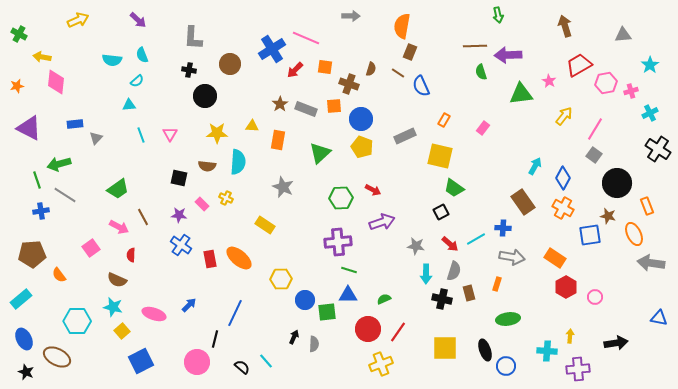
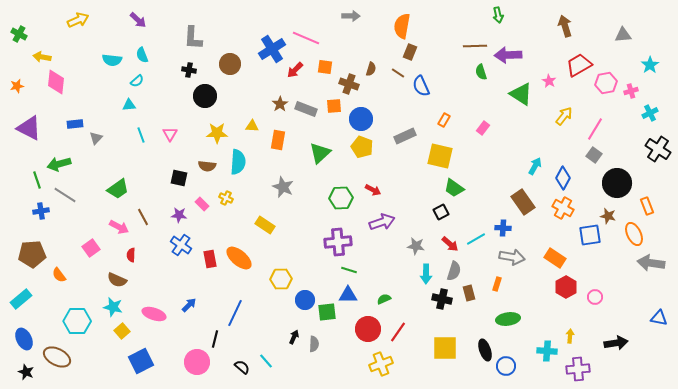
green triangle at (521, 94): rotated 40 degrees clockwise
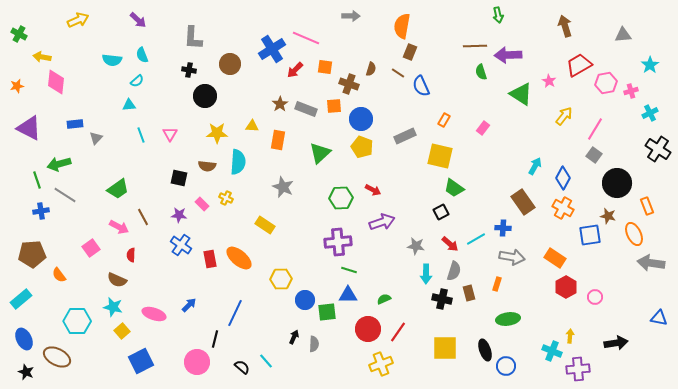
cyan cross at (547, 351): moved 5 px right; rotated 18 degrees clockwise
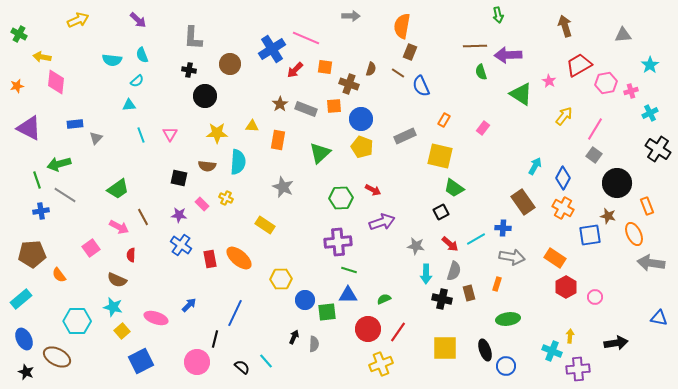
pink ellipse at (154, 314): moved 2 px right, 4 px down
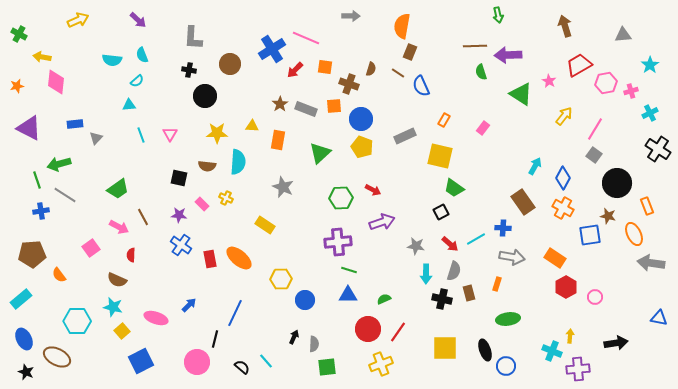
green square at (327, 312): moved 55 px down
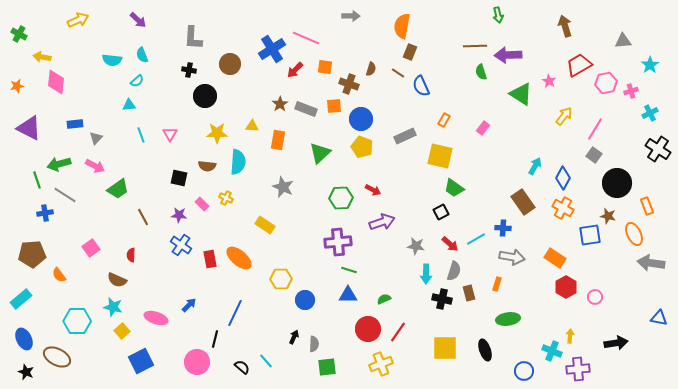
gray triangle at (623, 35): moved 6 px down
blue cross at (41, 211): moved 4 px right, 2 px down
pink arrow at (119, 227): moved 24 px left, 61 px up
blue circle at (506, 366): moved 18 px right, 5 px down
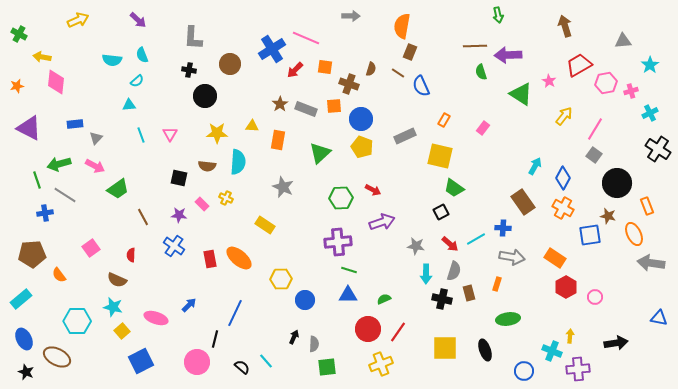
blue cross at (181, 245): moved 7 px left, 1 px down
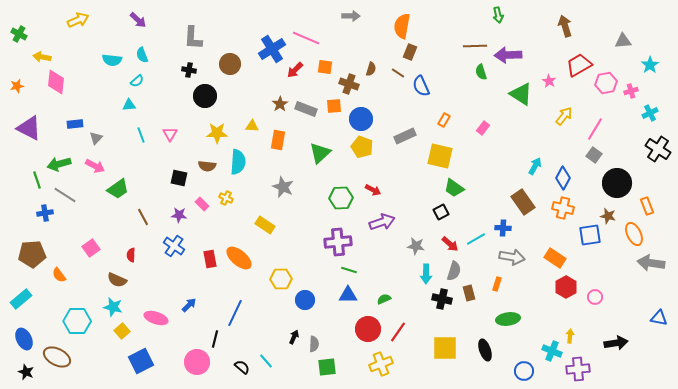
orange cross at (563, 208): rotated 15 degrees counterclockwise
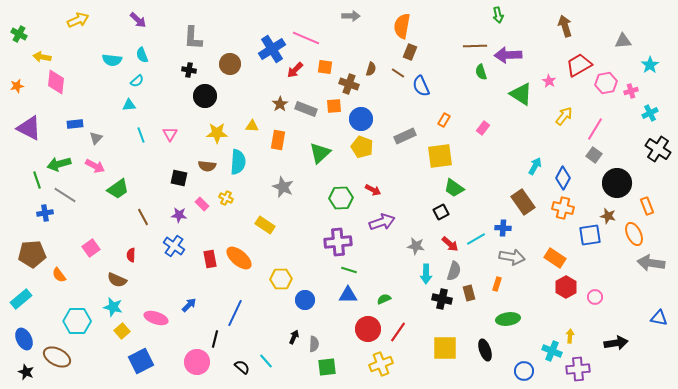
yellow square at (440, 156): rotated 20 degrees counterclockwise
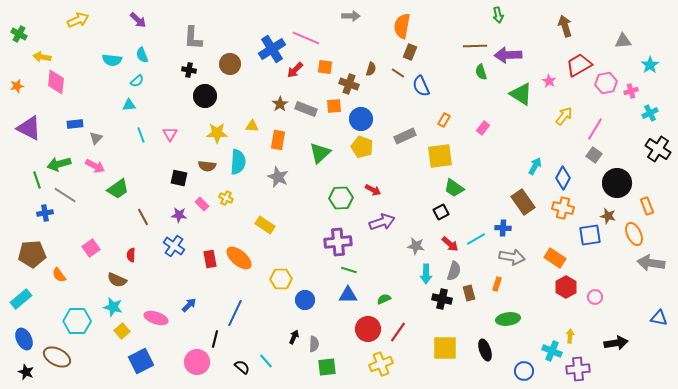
gray star at (283, 187): moved 5 px left, 10 px up
